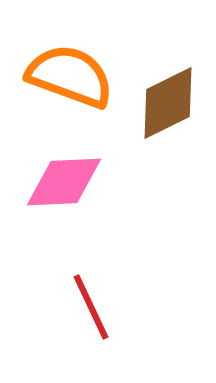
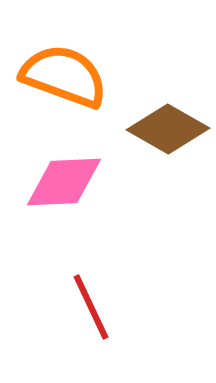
orange semicircle: moved 6 px left
brown diamond: moved 26 px down; rotated 56 degrees clockwise
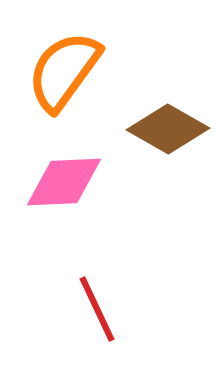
orange semicircle: moved 5 px up; rotated 74 degrees counterclockwise
red line: moved 6 px right, 2 px down
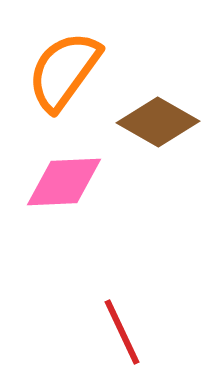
brown diamond: moved 10 px left, 7 px up
red line: moved 25 px right, 23 px down
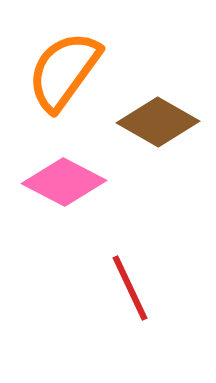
pink diamond: rotated 30 degrees clockwise
red line: moved 8 px right, 44 px up
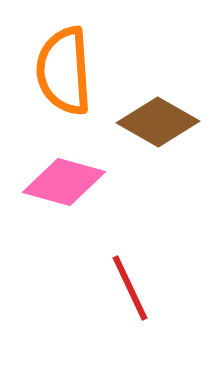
orange semicircle: rotated 40 degrees counterclockwise
pink diamond: rotated 12 degrees counterclockwise
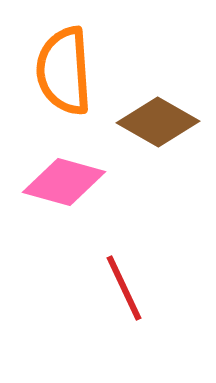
red line: moved 6 px left
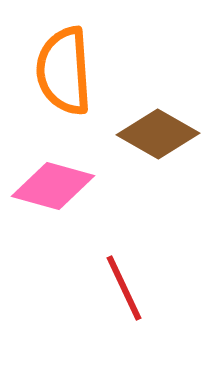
brown diamond: moved 12 px down
pink diamond: moved 11 px left, 4 px down
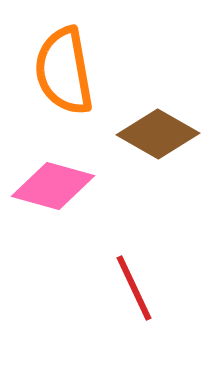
orange semicircle: rotated 6 degrees counterclockwise
red line: moved 10 px right
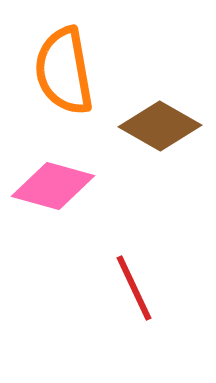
brown diamond: moved 2 px right, 8 px up
